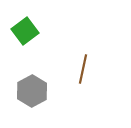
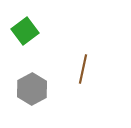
gray hexagon: moved 2 px up
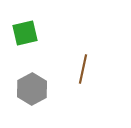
green square: moved 2 px down; rotated 24 degrees clockwise
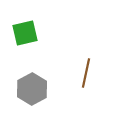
brown line: moved 3 px right, 4 px down
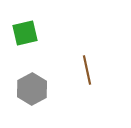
brown line: moved 1 px right, 3 px up; rotated 24 degrees counterclockwise
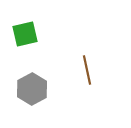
green square: moved 1 px down
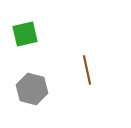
gray hexagon: rotated 16 degrees counterclockwise
